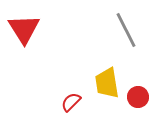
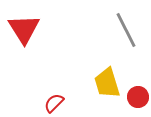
yellow trapezoid: rotated 8 degrees counterclockwise
red semicircle: moved 17 px left, 1 px down
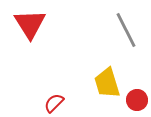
red triangle: moved 6 px right, 5 px up
red circle: moved 1 px left, 3 px down
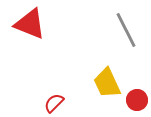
red triangle: rotated 36 degrees counterclockwise
yellow trapezoid: rotated 8 degrees counterclockwise
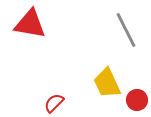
red triangle: rotated 12 degrees counterclockwise
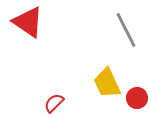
red triangle: moved 2 px left, 2 px up; rotated 24 degrees clockwise
red circle: moved 2 px up
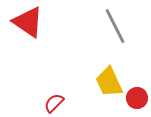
gray line: moved 11 px left, 4 px up
yellow trapezoid: moved 2 px right, 1 px up
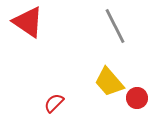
yellow trapezoid: rotated 16 degrees counterclockwise
